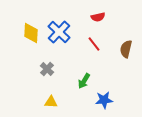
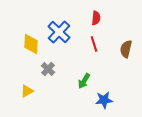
red semicircle: moved 2 px left, 1 px down; rotated 72 degrees counterclockwise
yellow diamond: moved 11 px down
red line: rotated 21 degrees clockwise
gray cross: moved 1 px right
yellow triangle: moved 24 px left, 11 px up; rotated 32 degrees counterclockwise
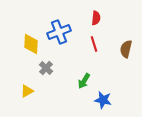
blue cross: rotated 25 degrees clockwise
gray cross: moved 2 px left, 1 px up
blue star: moved 1 px left; rotated 18 degrees clockwise
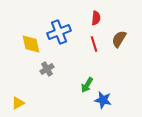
yellow diamond: rotated 15 degrees counterclockwise
brown semicircle: moved 7 px left, 10 px up; rotated 18 degrees clockwise
gray cross: moved 1 px right, 1 px down; rotated 16 degrees clockwise
green arrow: moved 3 px right, 4 px down
yellow triangle: moved 9 px left, 12 px down
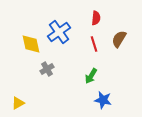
blue cross: rotated 15 degrees counterclockwise
green arrow: moved 4 px right, 9 px up
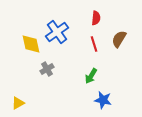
blue cross: moved 2 px left
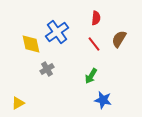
red line: rotated 21 degrees counterclockwise
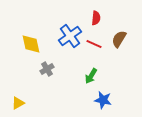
blue cross: moved 13 px right, 4 px down
red line: rotated 28 degrees counterclockwise
